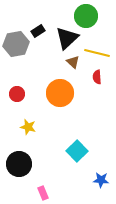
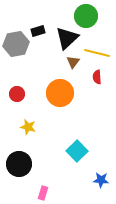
black rectangle: rotated 16 degrees clockwise
brown triangle: rotated 24 degrees clockwise
pink rectangle: rotated 40 degrees clockwise
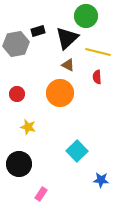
yellow line: moved 1 px right, 1 px up
brown triangle: moved 5 px left, 3 px down; rotated 40 degrees counterclockwise
pink rectangle: moved 2 px left, 1 px down; rotated 16 degrees clockwise
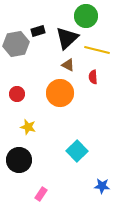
yellow line: moved 1 px left, 2 px up
red semicircle: moved 4 px left
black circle: moved 4 px up
blue star: moved 1 px right, 6 px down
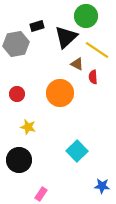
black rectangle: moved 1 px left, 5 px up
black triangle: moved 1 px left, 1 px up
yellow line: rotated 20 degrees clockwise
brown triangle: moved 9 px right, 1 px up
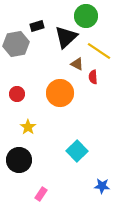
yellow line: moved 2 px right, 1 px down
yellow star: rotated 21 degrees clockwise
